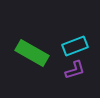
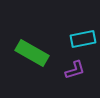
cyan rectangle: moved 8 px right, 7 px up; rotated 10 degrees clockwise
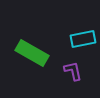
purple L-shape: moved 2 px left, 1 px down; rotated 85 degrees counterclockwise
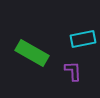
purple L-shape: rotated 10 degrees clockwise
